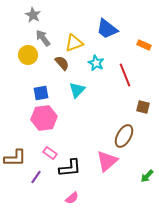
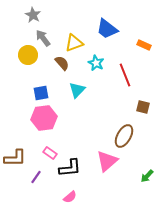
pink semicircle: moved 2 px left, 1 px up
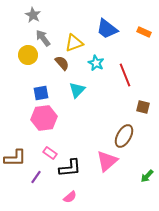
orange rectangle: moved 13 px up
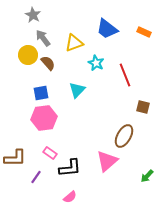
brown semicircle: moved 14 px left
